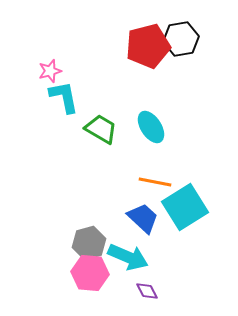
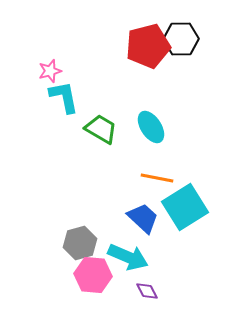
black hexagon: rotated 8 degrees clockwise
orange line: moved 2 px right, 4 px up
gray hexagon: moved 9 px left
pink hexagon: moved 3 px right, 2 px down
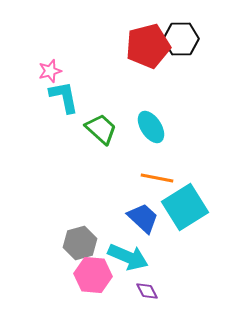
green trapezoid: rotated 12 degrees clockwise
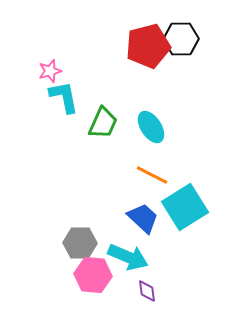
green trapezoid: moved 2 px right, 6 px up; rotated 72 degrees clockwise
orange line: moved 5 px left, 3 px up; rotated 16 degrees clockwise
gray hexagon: rotated 16 degrees clockwise
purple diamond: rotated 20 degrees clockwise
